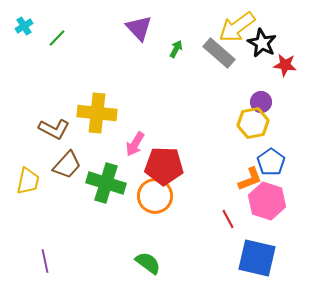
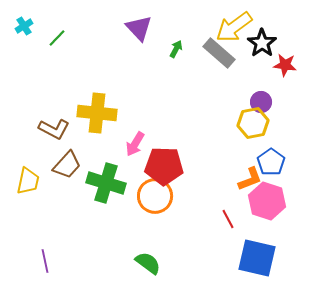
yellow arrow: moved 3 px left
black star: rotated 8 degrees clockwise
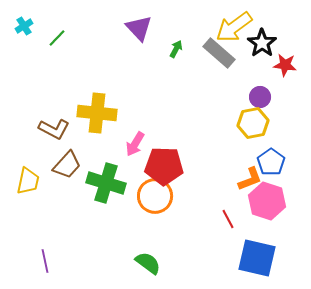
purple circle: moved 1 px left, 5 px up
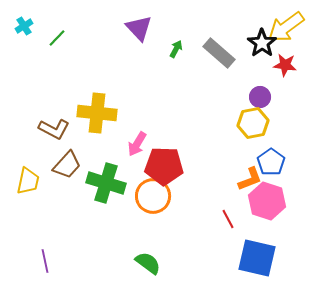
yellow arrow: moved 52 px right
pink arrow: moved 2 px right
orange circle: moved 2 px left
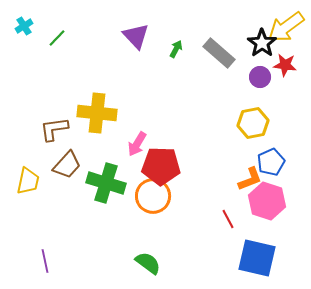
purple triangle: moved 3 px left, 8 px down
purple circle: moved 20 px up
brown L-shape: rotated 144 degrees clockwise
blue pentagon: rotated 12 degrees clockwise
red pentagon: moved 3 px left
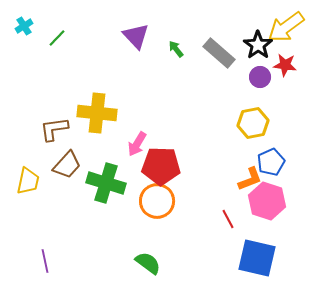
black star: moved 4 px left, 2 px down
green arrow: rotated 66 degrees counterclockwise
orange circle: moved 4 px right, 5 px down
